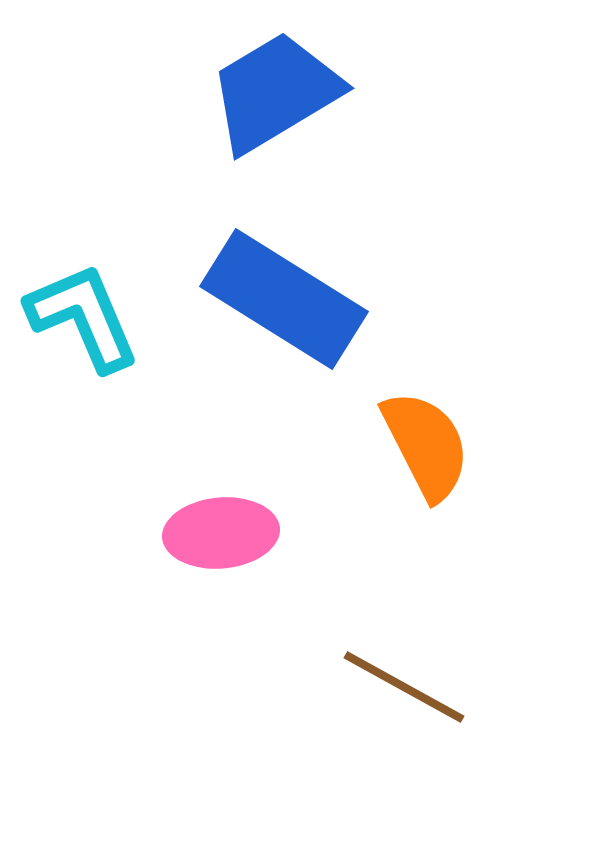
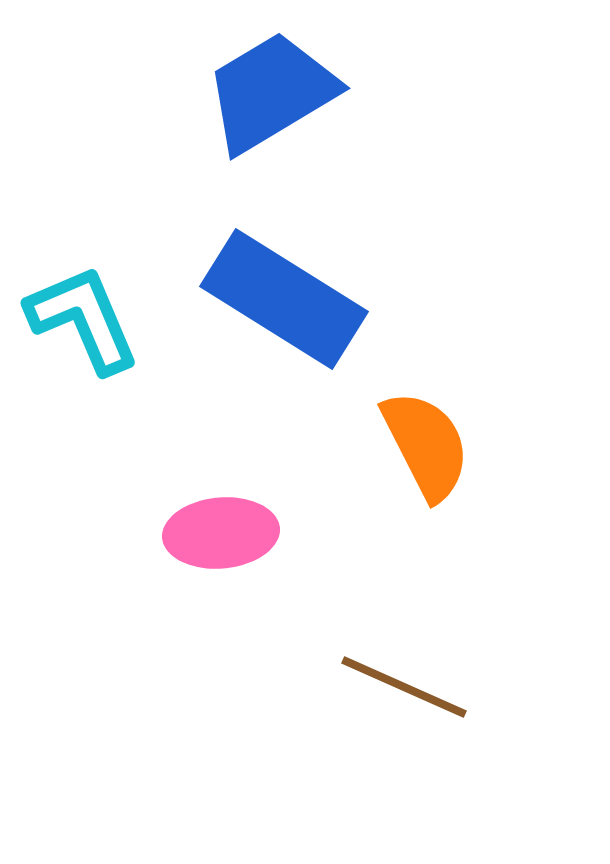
blue trapezoid: moved 4 px left
cyan L-shape: moved 2 px down
brown line: rotated 5 degrees counterclockwise
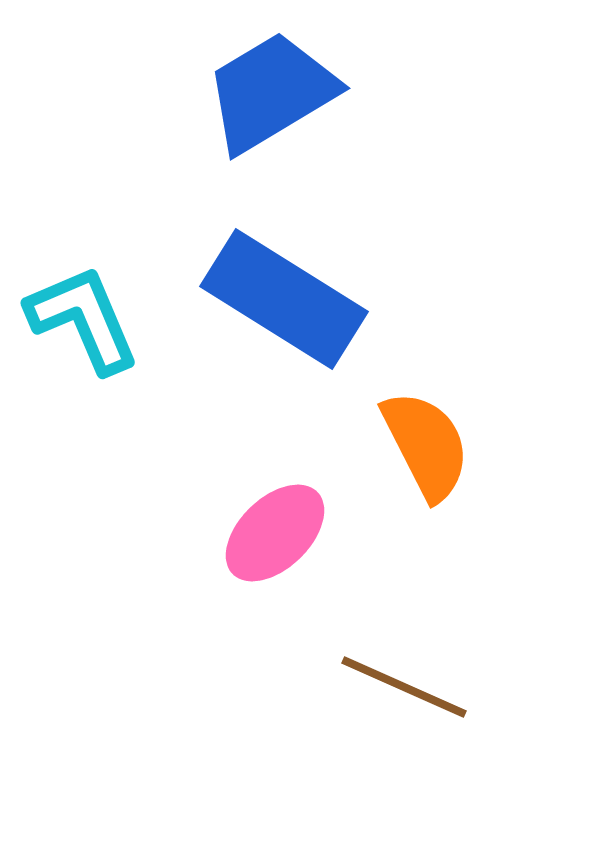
pink ellipse: moved 54 px right; rotated 39 degrees counterclockwise
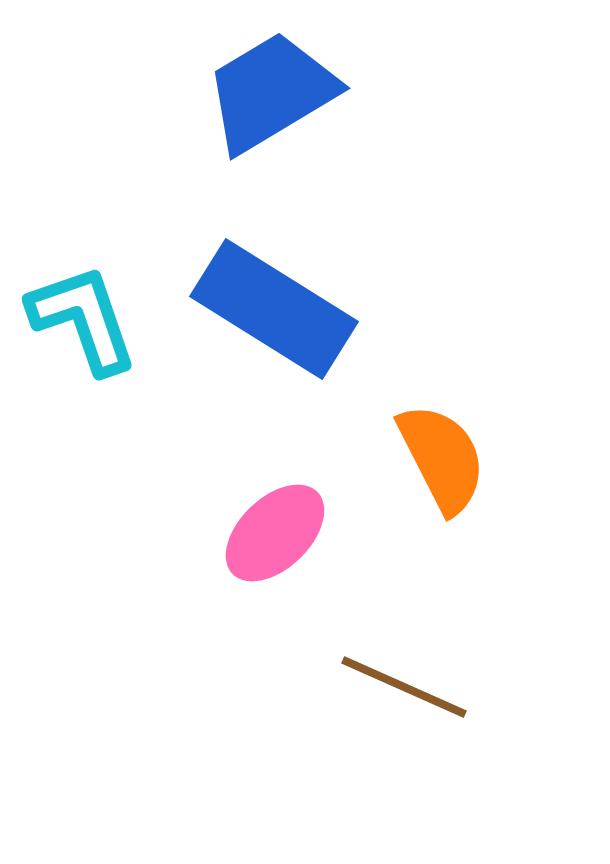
blue rectangle: moved 10 px left, 10 px down
cyan L-shape: rotated 4 degrees clockwise
orange semicircle: moved 16 px right, 13 px down
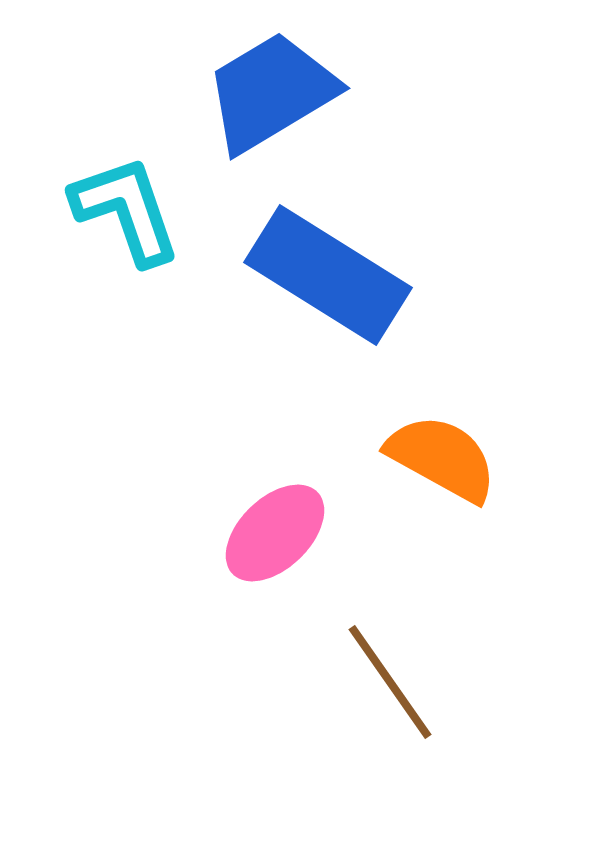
blue rectangle: moved 54 px right, 34 px up
cyan L-shape: moved 43 px right, 109 px up
orange semicircle: rotated 34 degrees counterclockwise
brown line: moved 14 px left, 5 px up; rotated 31 degrees clockwise
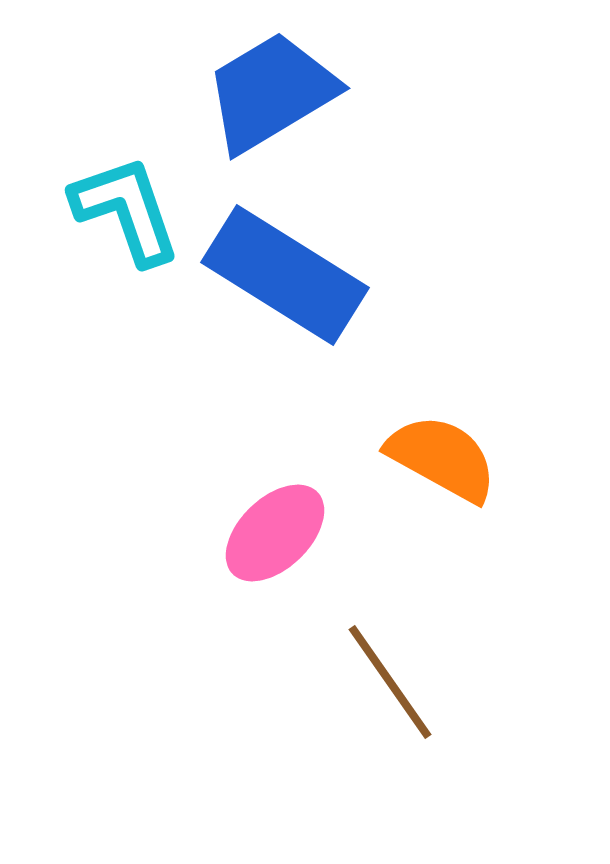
blue rectangle: moved 43 px left
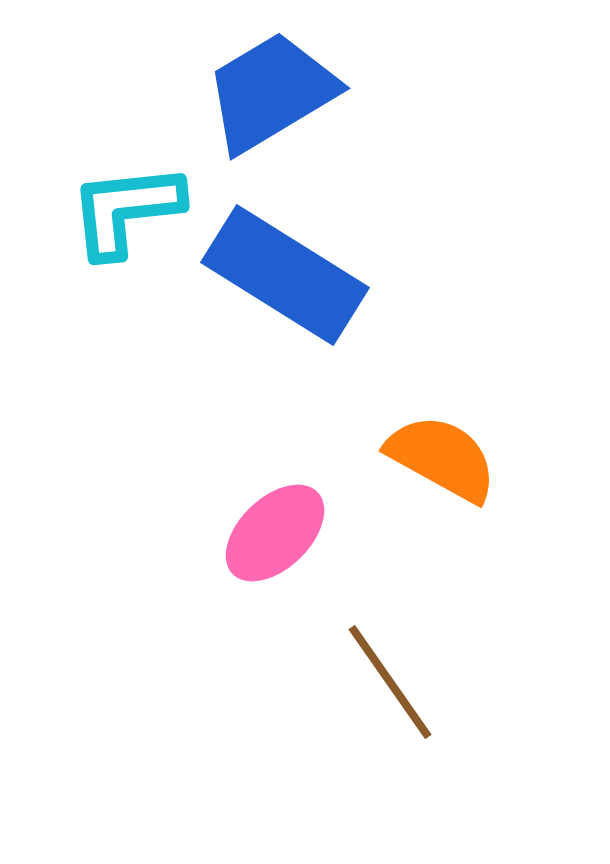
cyan L-shape: rotated 77 degrees counterclockwise
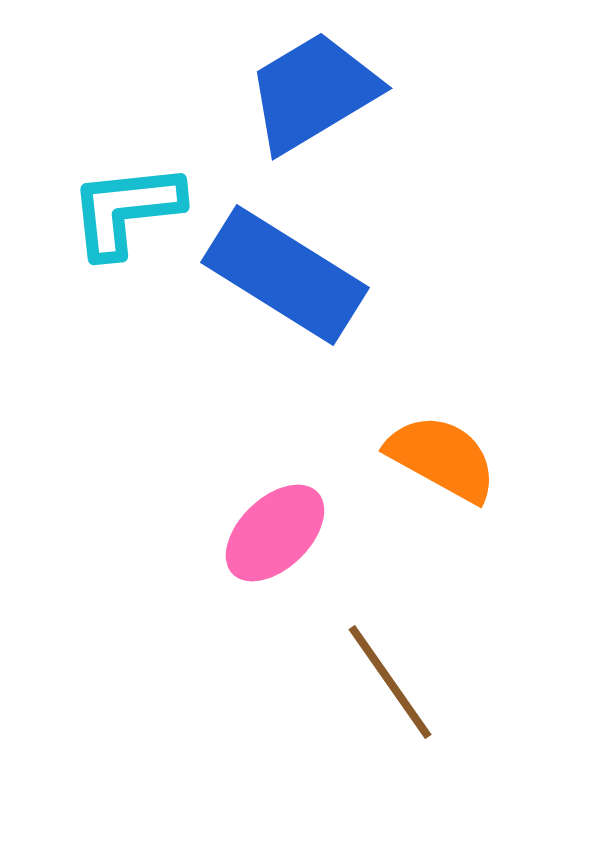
blue trapezoid: moved 42 px right
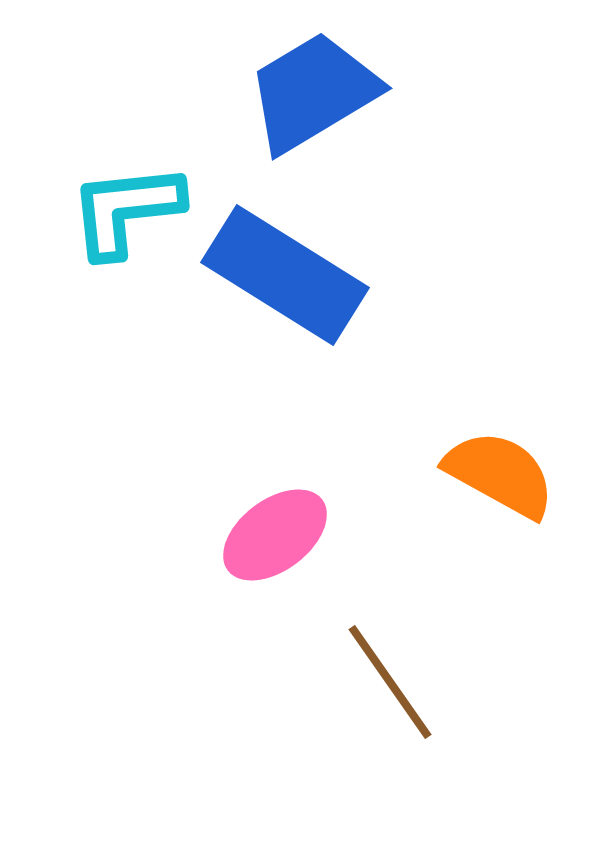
orange semicircle: moved 58 px right, 16 px down
pink ellipse: moved 2 px down; rotated 7 degrees clockwise
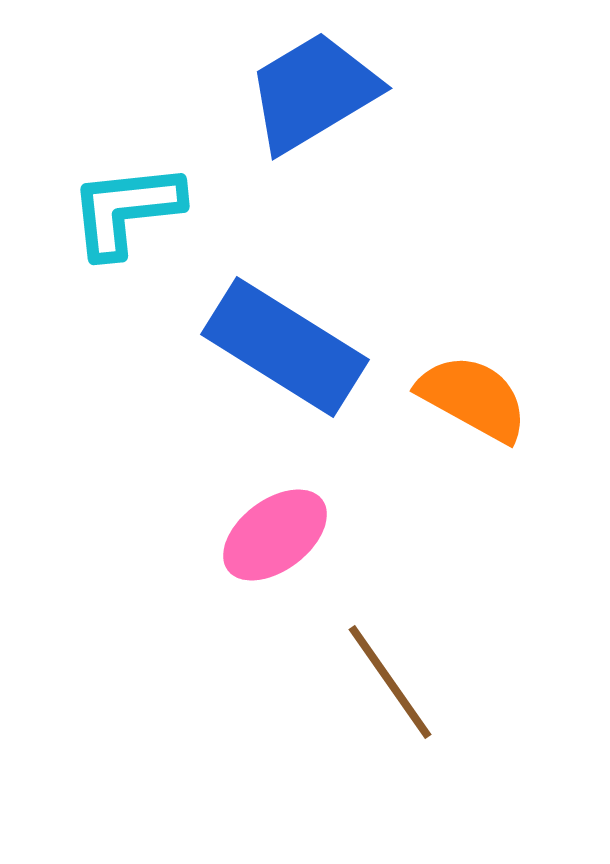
blue rectangle: moved 72 px down
orange semicircle: moved 27 px left, 76 px up
